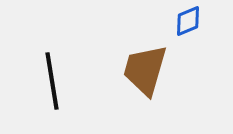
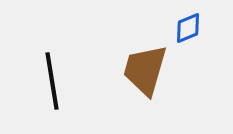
blue diamond: moved 7 px down
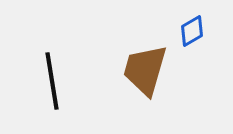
blue diamond: moved 4 px right, 3 px down; rotated 8 degrees counterclockwise
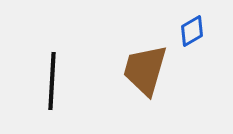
black line: rotated 12 degrees clockwise
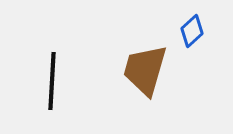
blue diamond: rotated 12 degrees counterclockwise
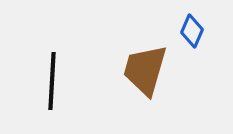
blue diamond: rotated 24 degrees counterclockwise
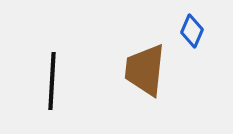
brown trapezoid: rotated 10 degrees counterclockwise
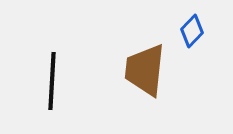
blue diamond: rotated 20 degrees clockwise
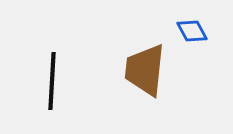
blue diamond: rotated 72 degrees counterclockwise
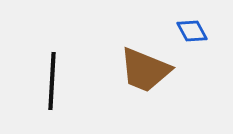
brown trapezoid: rotated 74 degrees counterclockwise
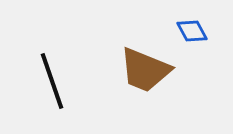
black line: rotated 22 degrees counterclockwise
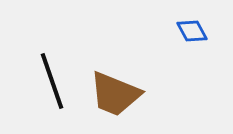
brown trapezoid: moved 30 px left, 24 px down
